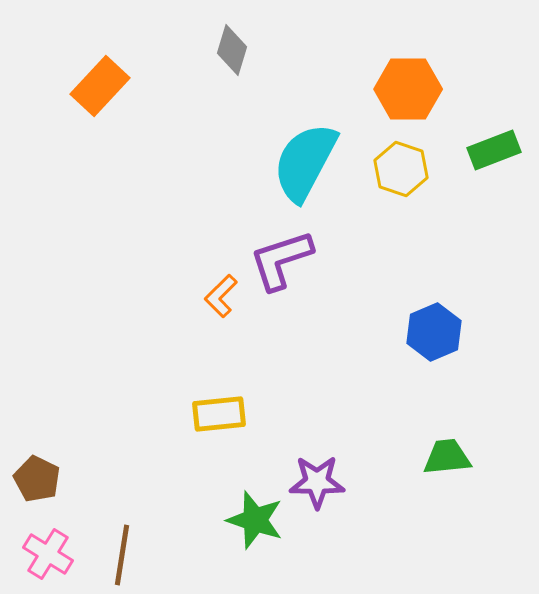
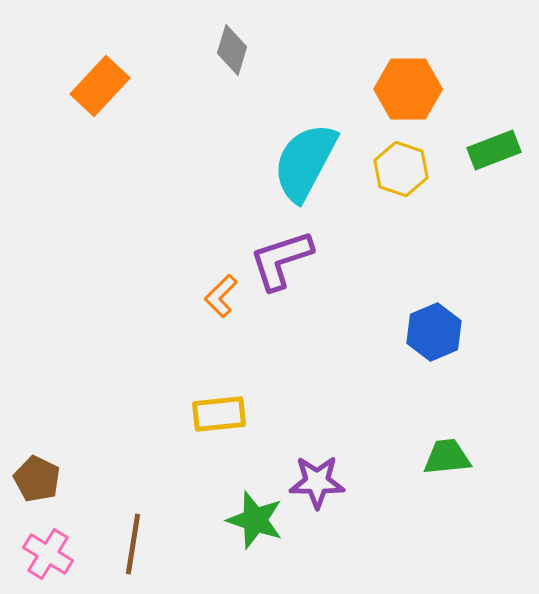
brown line: moved 11 px right, 11 px up
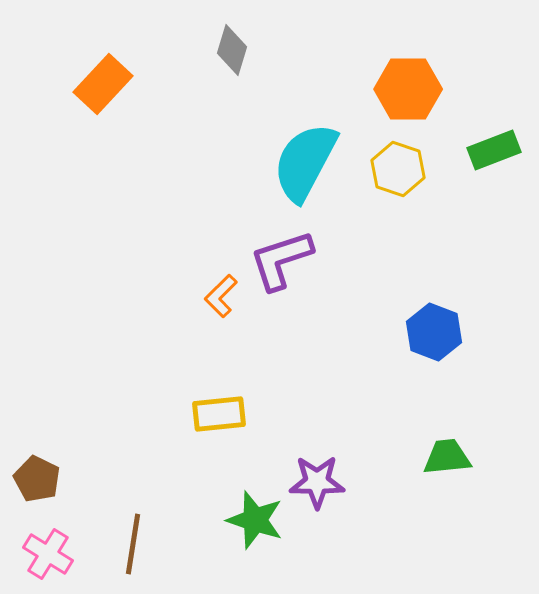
orange rectangle: moved 3 px right, 2 px up
yellow hexagon: moved 3 px left
blue hexagon: rotated 16 degrees counterclockwise
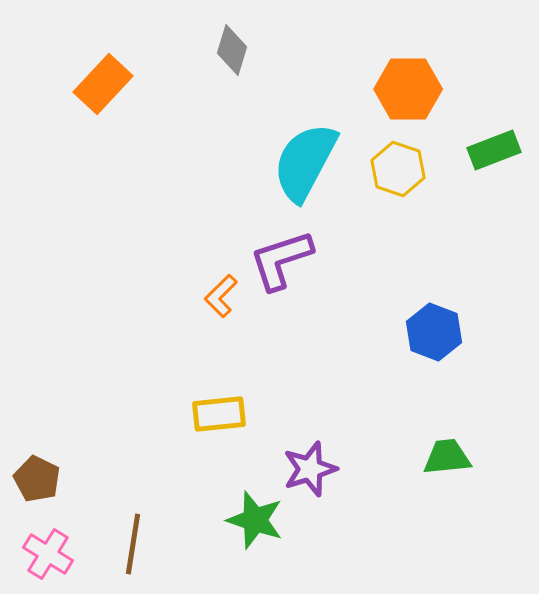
purple star: moved 7 px left, 13 px up; rotated 18 degrees counterclockwise
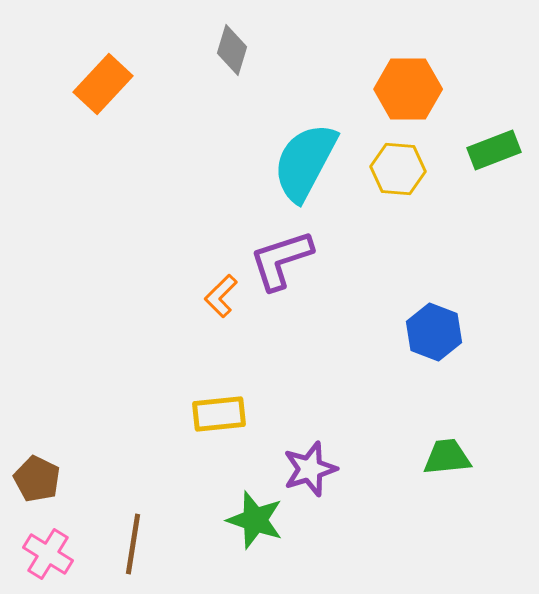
yellow hexagon: rotated 14 degrees counterclockwise
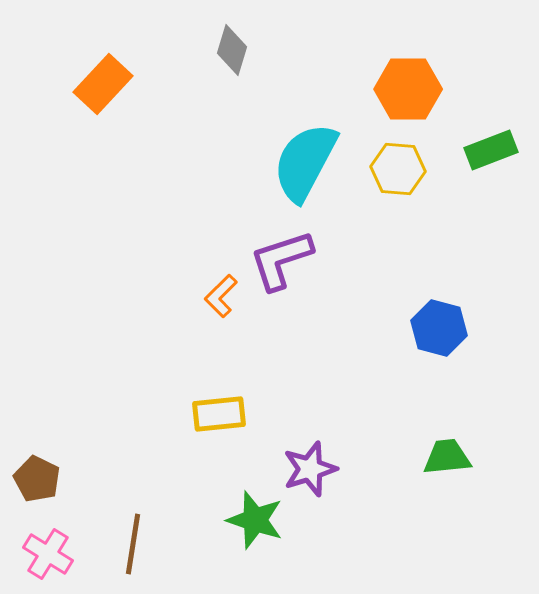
green rectangle: moved 3 px left
blue hexagon: moved 5 px right, 4 px up; rotated 6 degrees counterclockwise
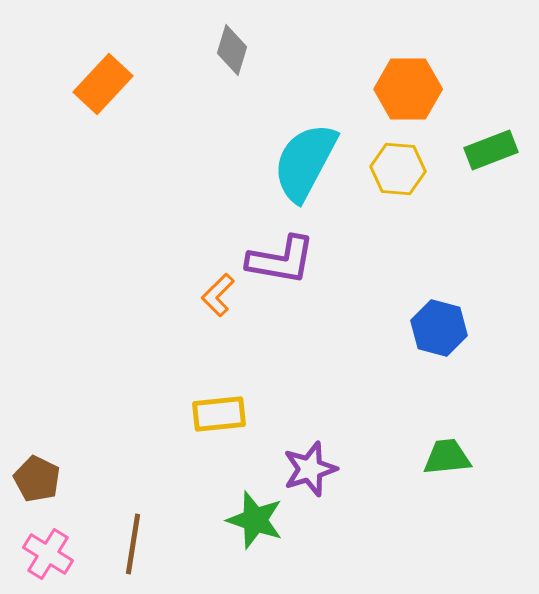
purple L-shape: rotated 152 degrees counterclockwise
orange L-shape: moved 3 px left, 1 px up
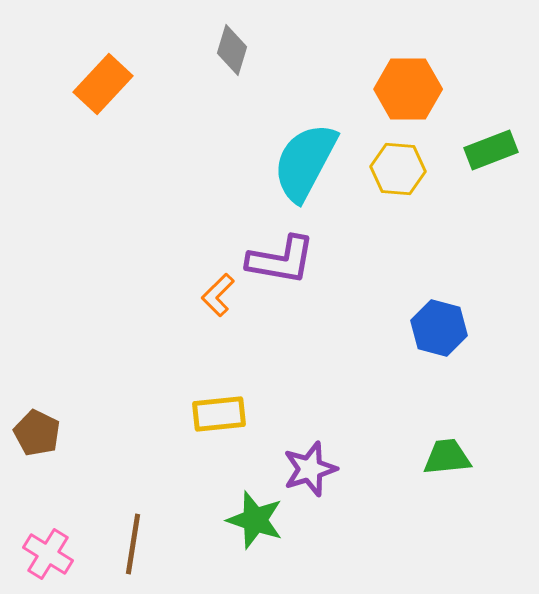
brown pentagon: moved 46 px up
